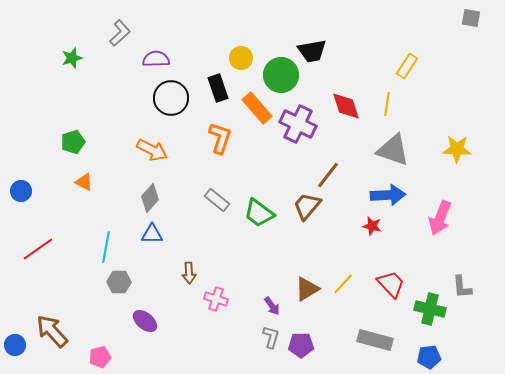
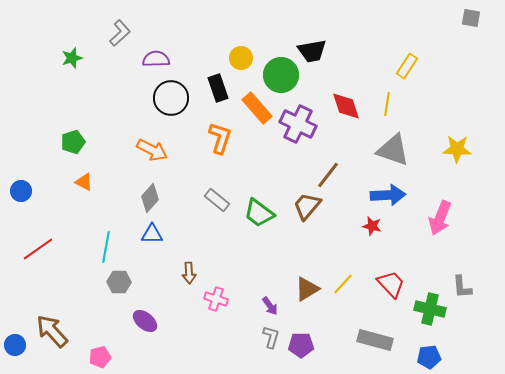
purple arrow at (272, 306): moved 2 px left
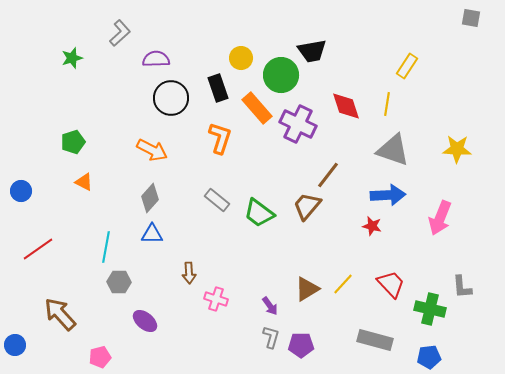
brown arrow at (52, 331): moved 8 px right, 17 px up
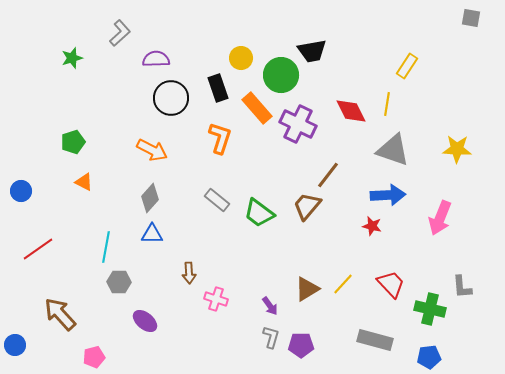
red diamond at (346, 106): moved 5 px right, 5 px down; rotated 8 degrees counterclockwise
pink pentagon at (100, 357): moved 6 px left
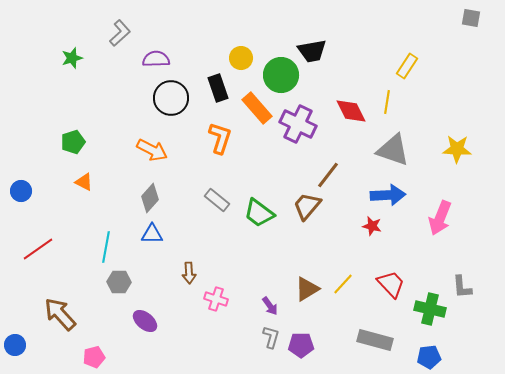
yellow line at (387, 104): moved 2 px up
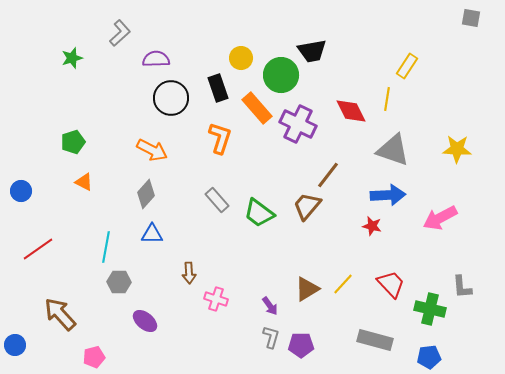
yellow line at (387, 102): moved 3 px up
gray diamond at (150, 198): moved 4 px left, 4 px up
gray rectangle at (217, 200): rotated 10 degrees clockwise
pink arrow at (440, 218): rotated 40 degrees clockwise
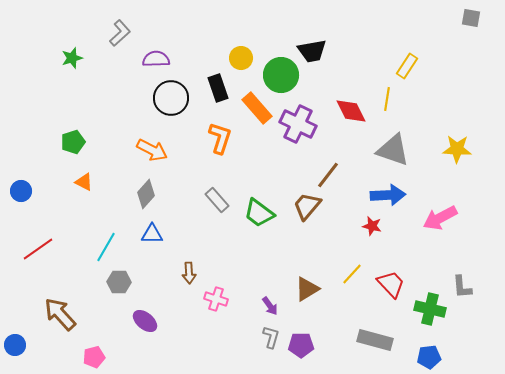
cyan line at (106, 247): rotated 20 degrees clockwise
yellow line at (343, 284): moved 9 px right, 10 px up
